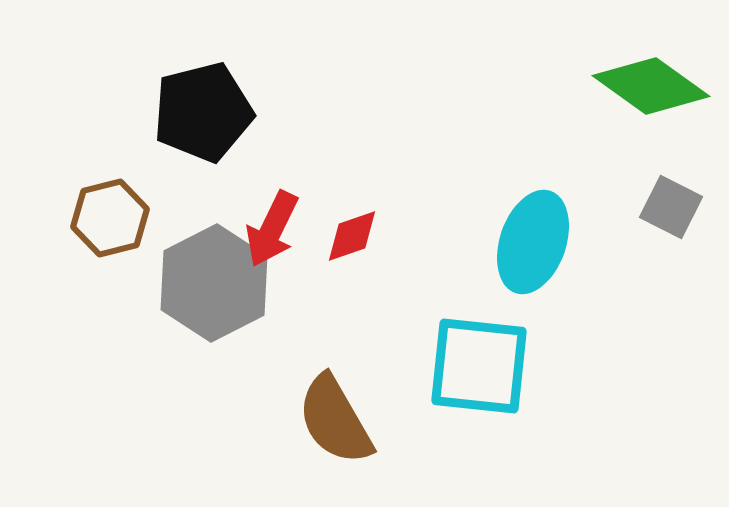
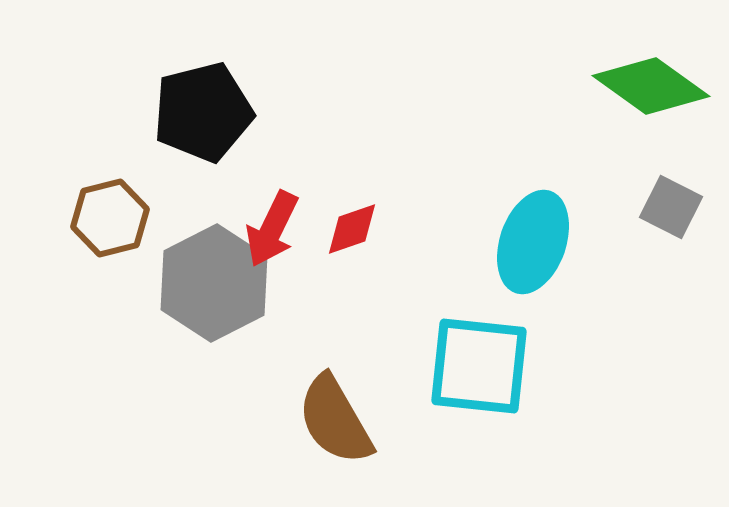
red diamond: moved 7 px up
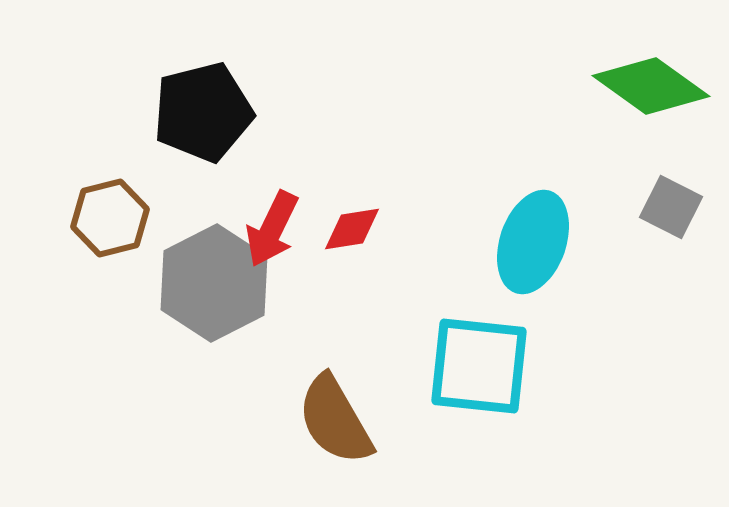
red diamond: rotated 10 degrees clockwise
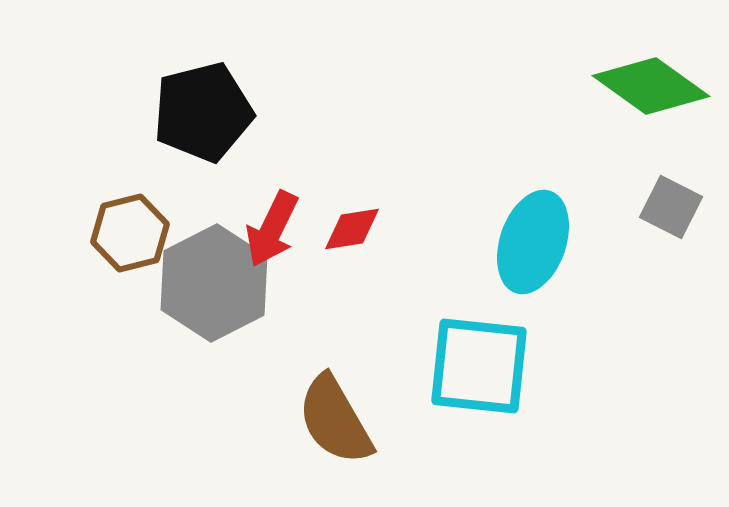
brown hexagon: moved 20 px right, 15 px down
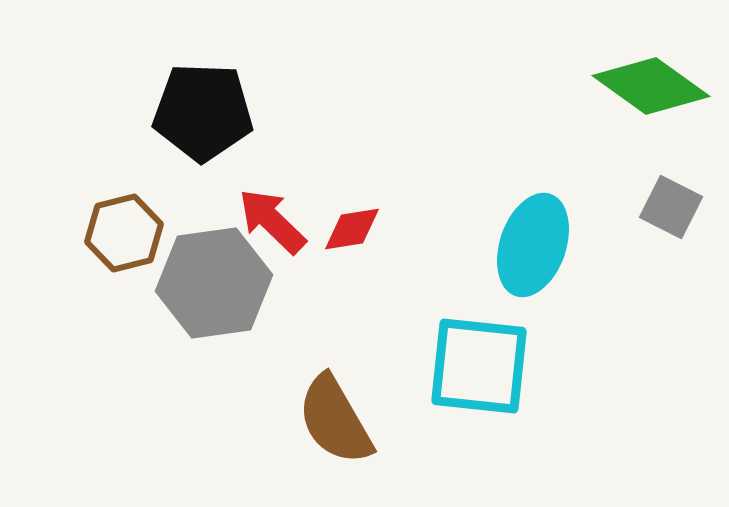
black pentagon: rotated 16 degrees clockwise
red arrow: moved 8 px up; rotated 108 degrees clockwise
brown hexagon: moved 6 px left
cyan ellipse: moved 3 px down
gray hexagon: rotated 19 degrees clockwise
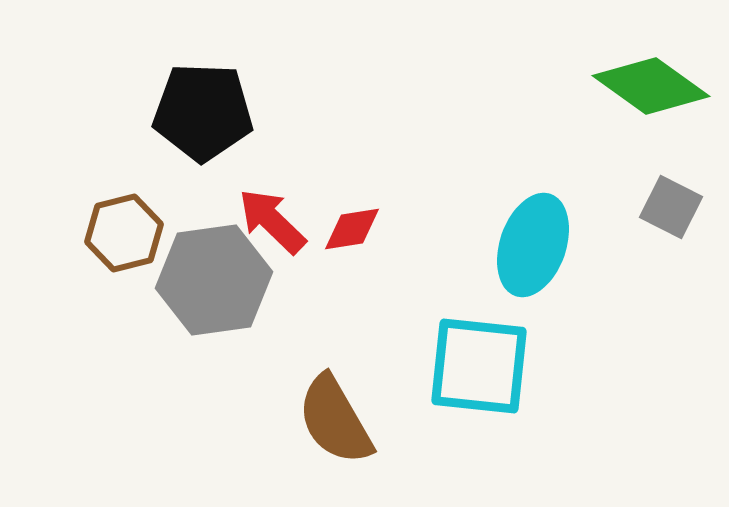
gray hexagon: moved 3 px up
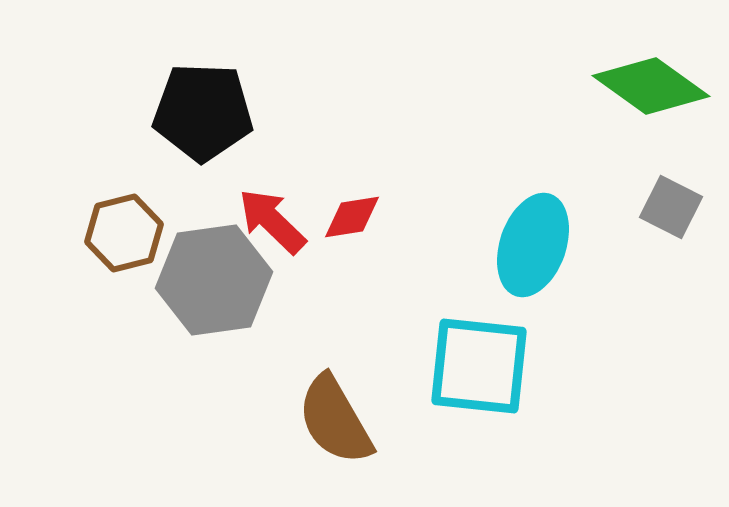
red diamond: moved 12 px up
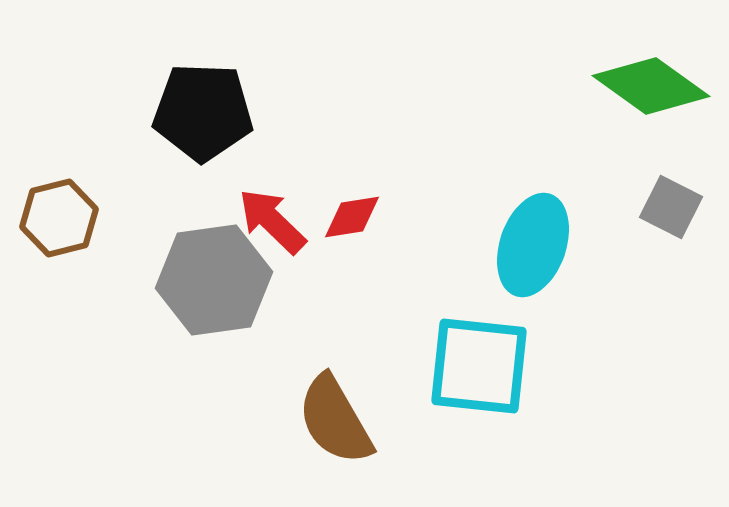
brown hexagon: moved 65 px left, 15 px up
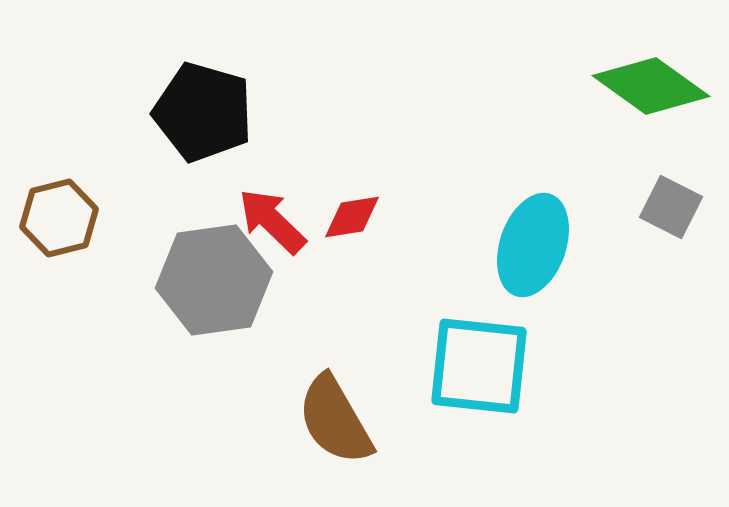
black pentagon: rotated 14 degrees clockwise
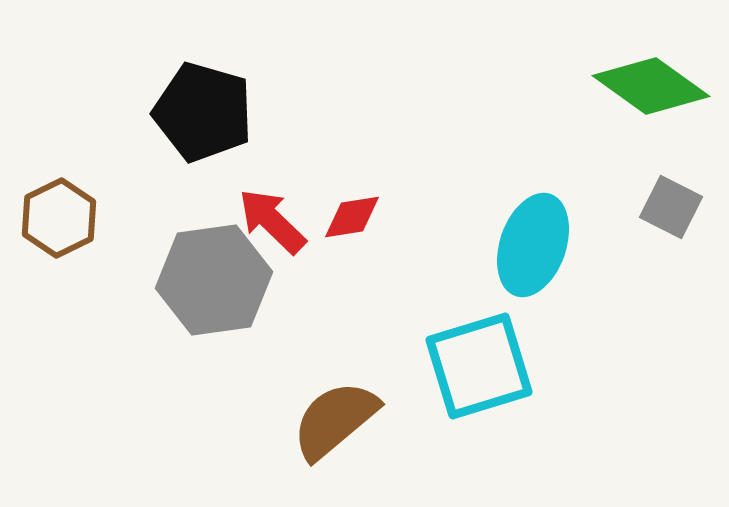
brown hexagon: rotated 12 degrees counterclockwise
cyan square: rotated 23 degrees counterclockwise
brown semicircle: rotated 80 degrees clockwise
